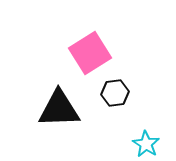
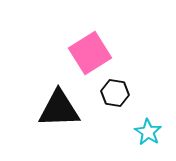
black hexagon: rotated 16 degrees clockwise
cyan star: moved 2 px right, 12 px up
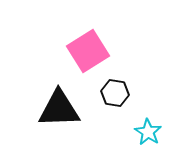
pink square: moved 2 px left, 2 px up
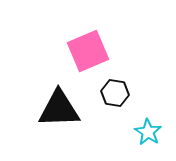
pink square: rotated 9 degrees clockwise
